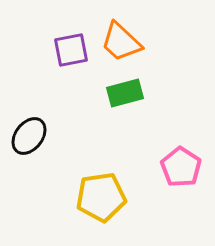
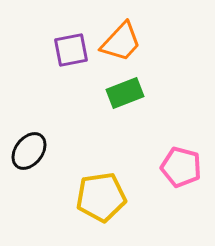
orange trapezoid: rotated 90 degrees counterclockwise
green rectangle: rotated 6 degrees counterclockwise
black ellipse: moved 15 px down
pink pentagon: rotated 18 degrees counterclockwise
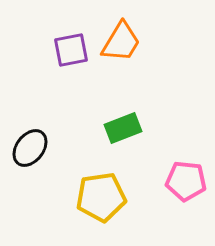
orange trapezoid: rotated 12 degrees counterclockwise
green rectangle: moved 2 px left, 35 px down
black ellipse: moved 1 px right, 3 px up
pink pentagon: moved 5 px right, 14 px down; rotated 9 degrees counterclockwise
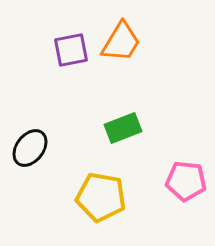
yellow pentagon: rotated 18 degrees clockwise
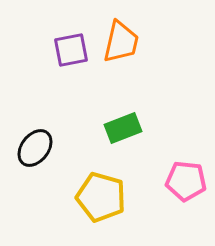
orange trapezoid: rotated 18 degrees counterclockwise
black ellipse: moved 5 px right
yellow pentagon: rotated 6 degrees clockwise
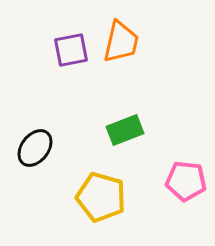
green rectangle: moved 2 px right, 2 px down
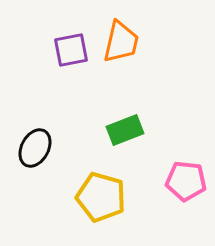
black ellipse: rotated 9 degrees counterclockwise
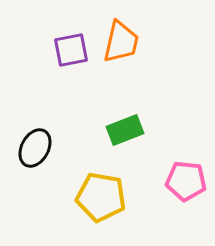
yellow pentagon: rotated 6 degrees counterclockwise
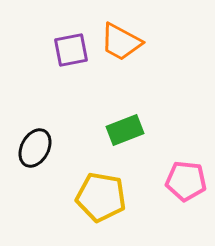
orange trapezoid: rotated 105 degrees clockwise
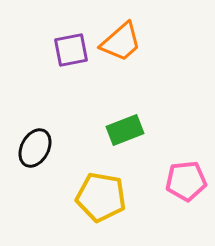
orange trapezoid: rotated 69 degrees counterclockwise
pink pentagon: rotated 12 degrees counterclockwise
